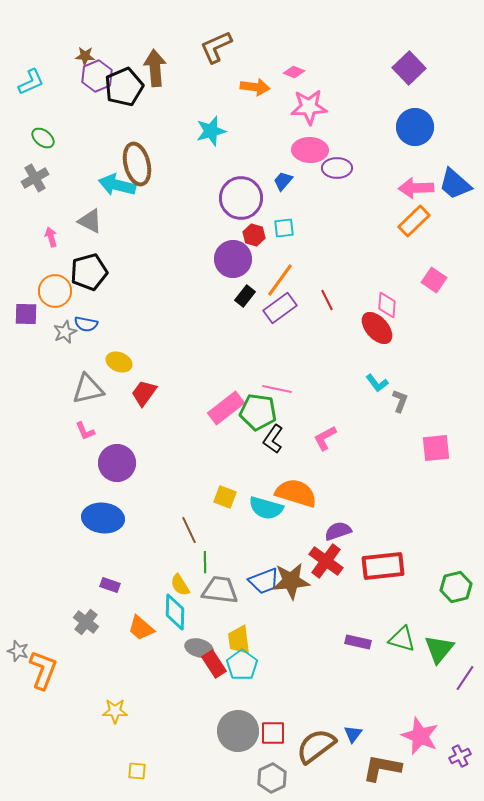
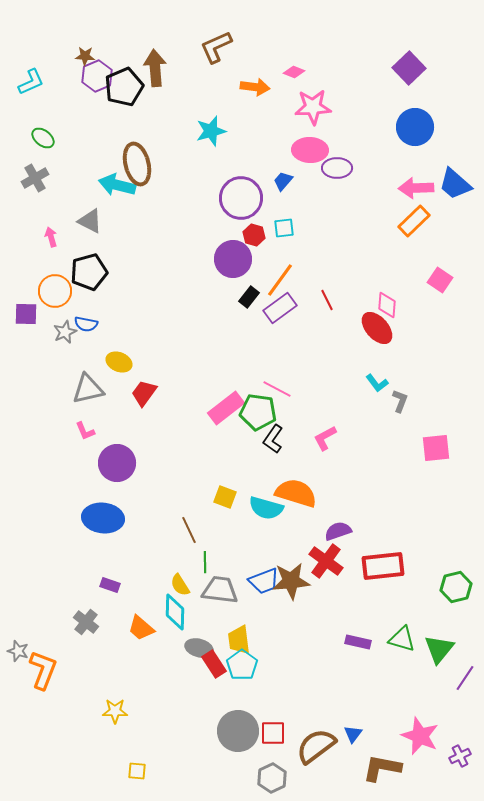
pink star at (309, 107): moved 4 px right
pink square at (434, 280): moved 6 px right
black rectangle at (245, 296): moved 4 px right, 1 px down
pink line at (277, 389): rotated 16 degrees clockwise
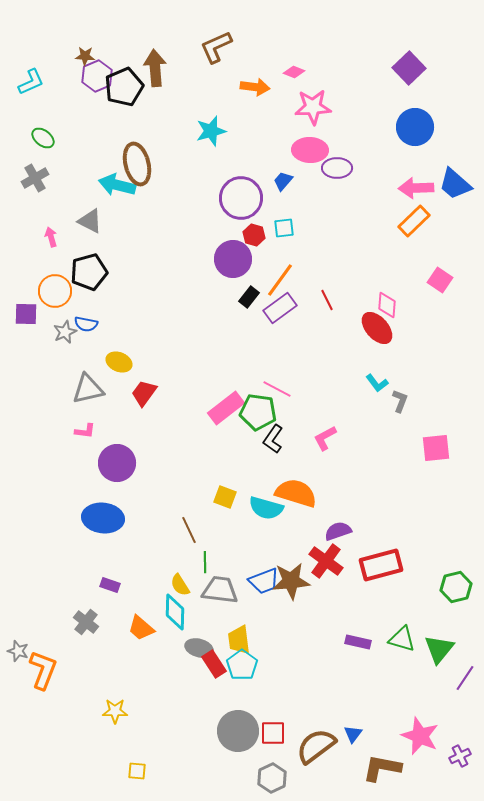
pink L-shape at (85, 431): rotated 60 degrees counterclockwise
red rectangle at (383, 566): moved 2 px left, 1 px up; rotated 9 degrees counterclockwise
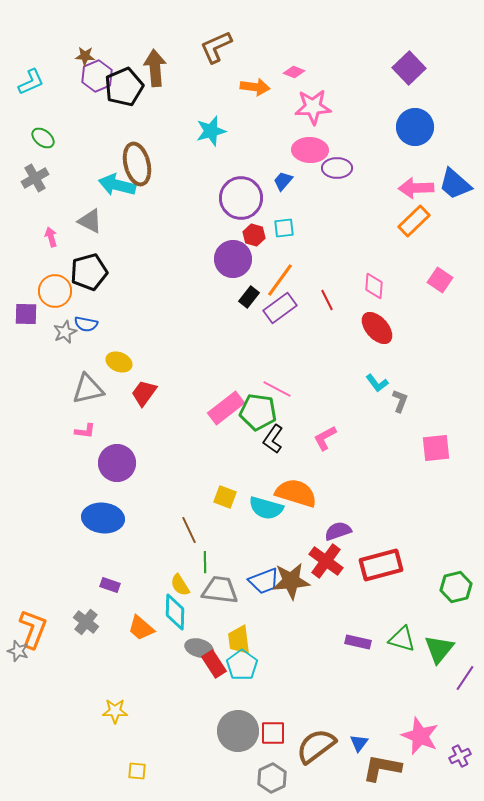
pink diamond at (387, 305): moved 13 px left, 19 px up
orange L-shape at (43, 670): moved 10 px left, 41 px up
blue triangle at (353, 734): moved 6 px right, 9 px down
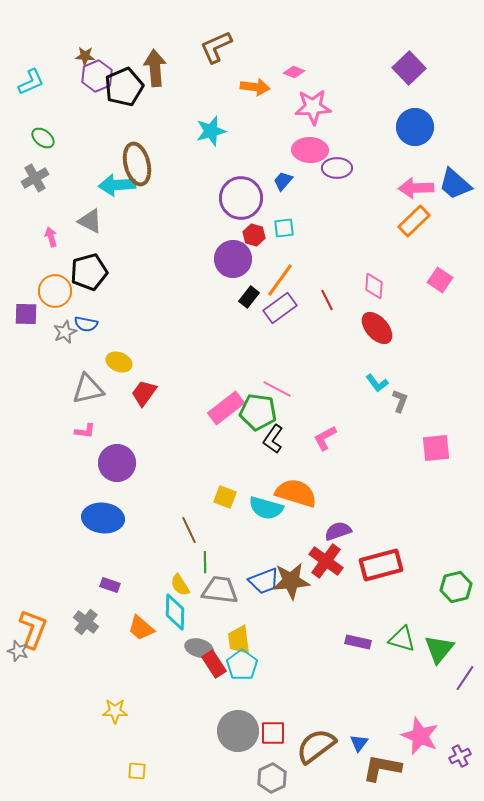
cyan arrow at (117, 185): rotated 18 degrees counterclockwise
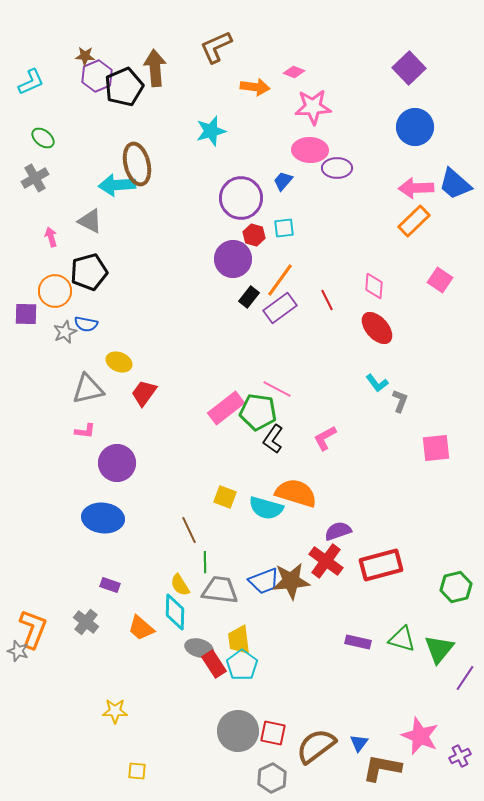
red square at (273, 733): rotated 12 degrees clockwise
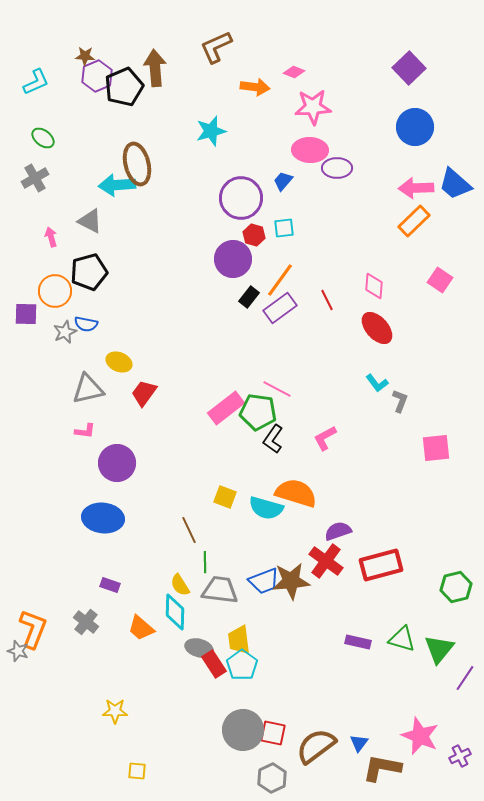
cyan L-shape at (31, 82): moved 5 px right
gray circle at (238, 731): moved 5 px right, 1 px up
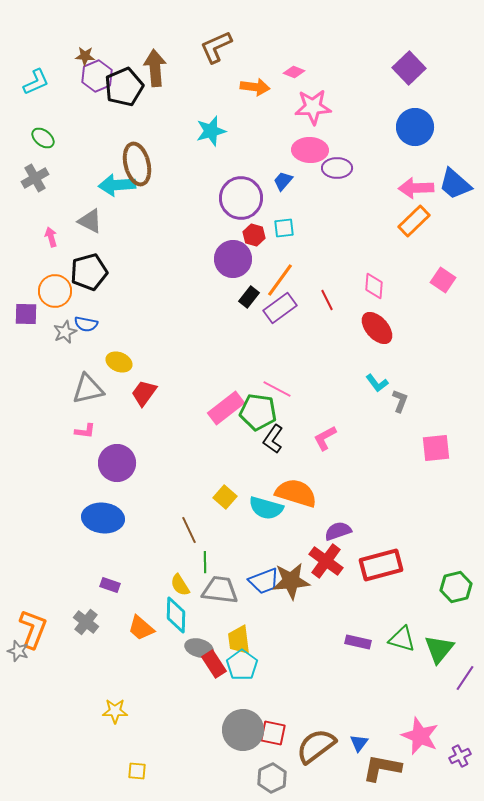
pink square at (440, 280): moved 3 px right
yellow square at (225, 497): rotated 20 degrees clockwise
cyan diamond at (175, 612): moved 1 px right, 3 px down
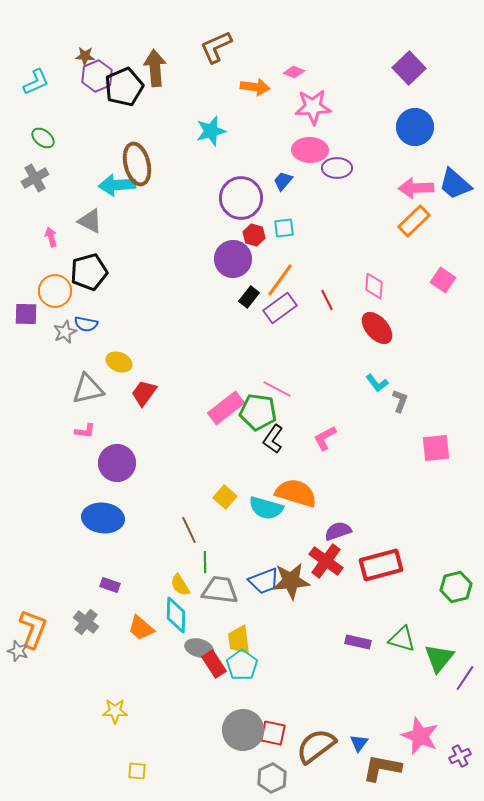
green triangle at (439, 649): moved 9 px down
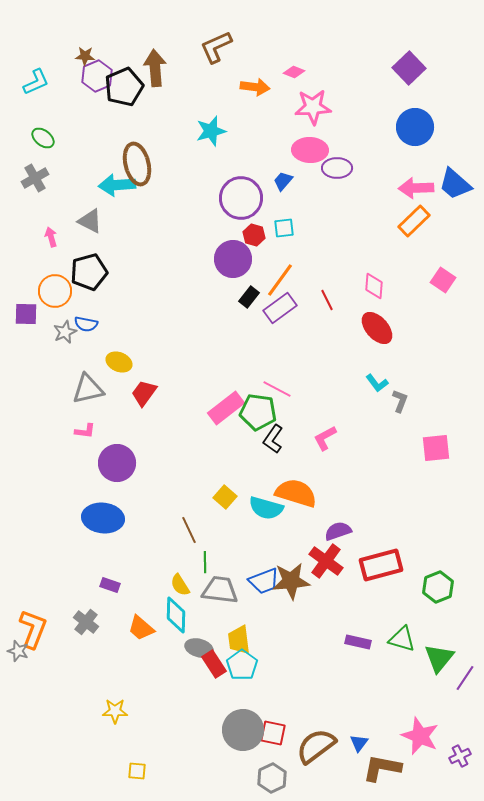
green hexagon at (456, 587): moved 18 px left; rotated 8 degrees counterclockwise
